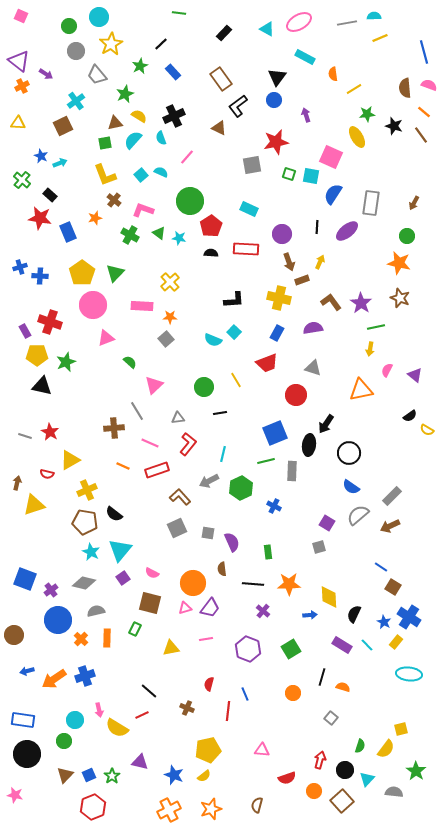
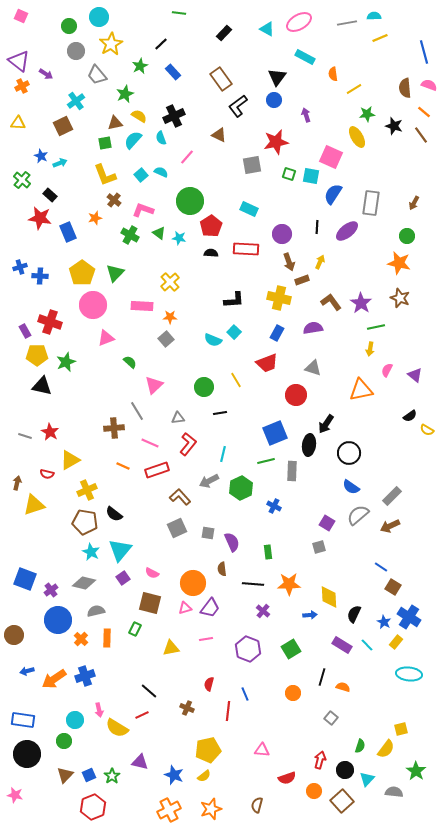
brown triangle at (219, 128): moved 7 px down
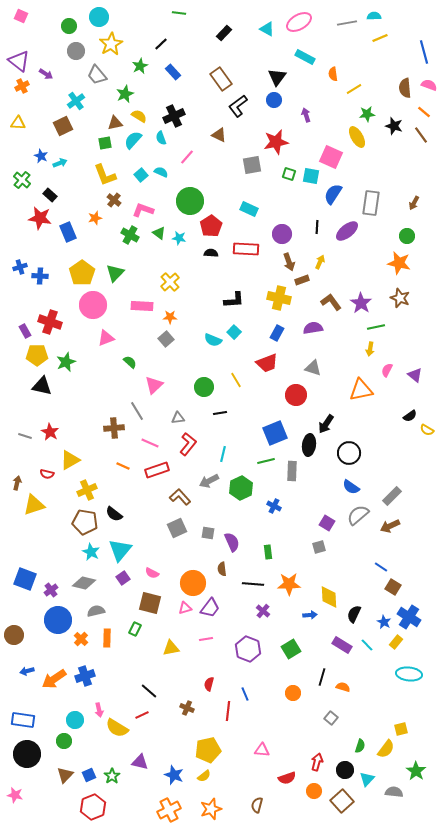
red arrow at (320, 760): moved 3 px left, 2 px down
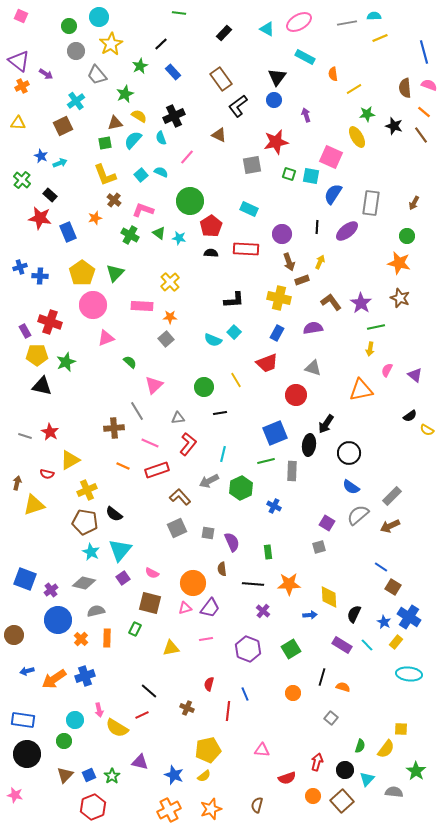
yellow square at (401, 729): rotated 16 degrees clockwise
orange circle at (314, 791): moved 1 px left, 5 px down
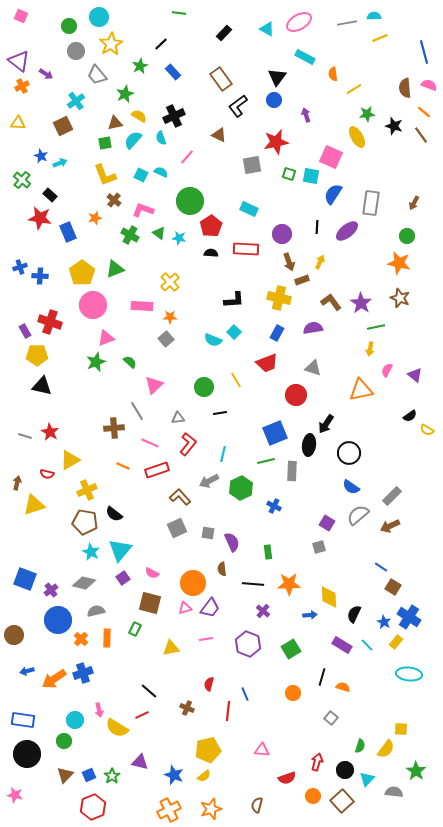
cyan square at (141, 175): rotated 24 degrees counterclockwise
green triangle at (115, 273): moved 4 px up; rotated 24 degrees clockwise
green star at (66, 362): moved 30 px right
purple hexagon at (248, 649): moved 5 px up
blue cross at (85, 676): moved 2 px left, 3 px up
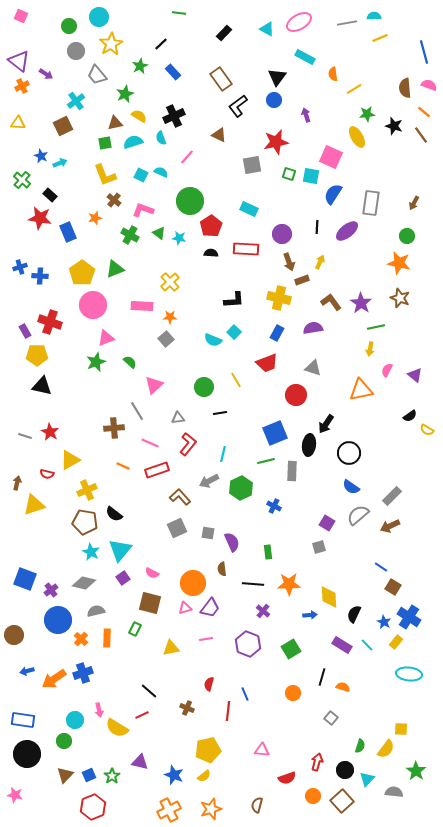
cyan semicircle at (133, 140): moved 2 px down; rotated 30 degrees clockwise
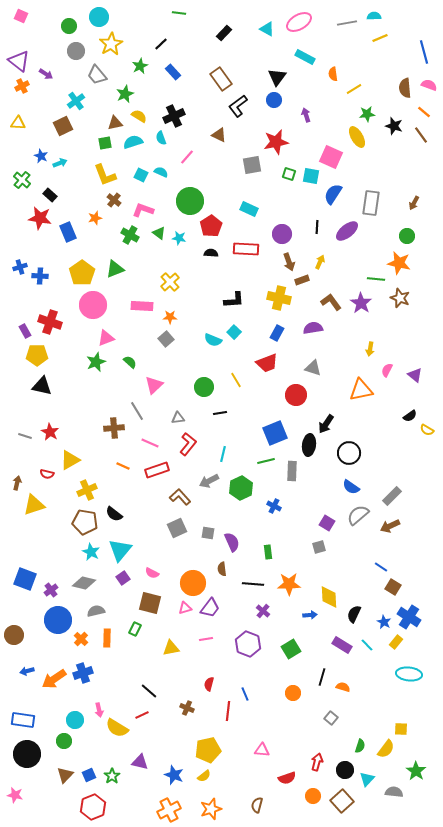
green line at (376, 327): moved 48 px up; rotated 18 degrees clockwise
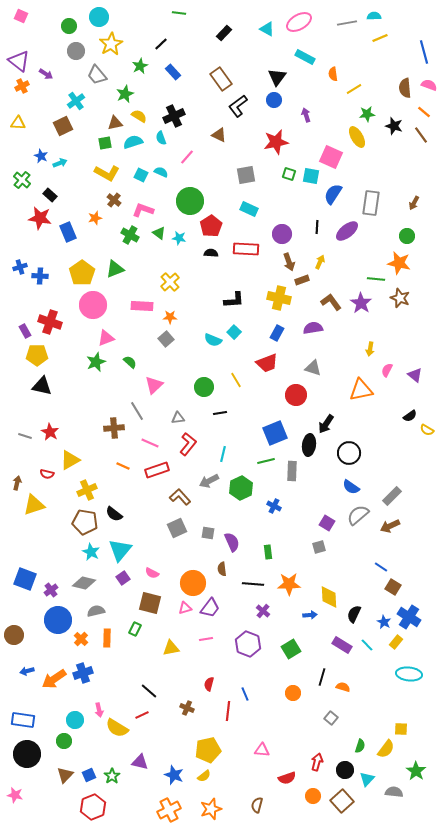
gray square at (252, 165): moved 6 px left, 10 px down
yellow L-shape at (105, 175): moved 2 px right, 2 px up; rotated 40 degrees counterclockwise
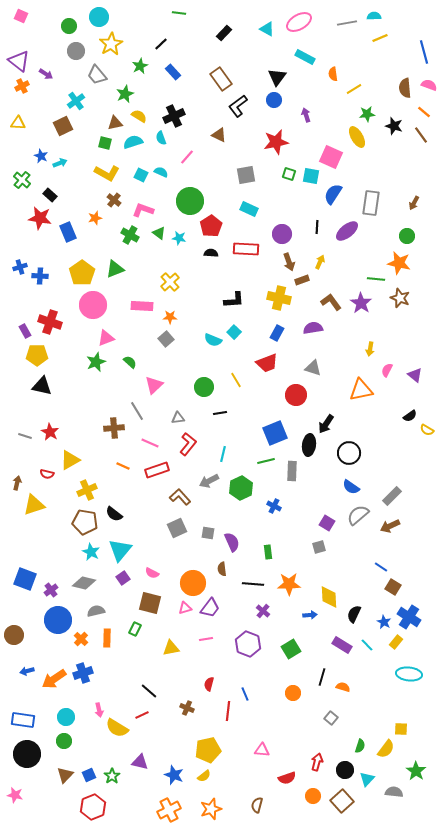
green square at (105, 143): rotated 24 degrees clockwise
cyan circle at (75, 720): moved 9 px left, 3 px up
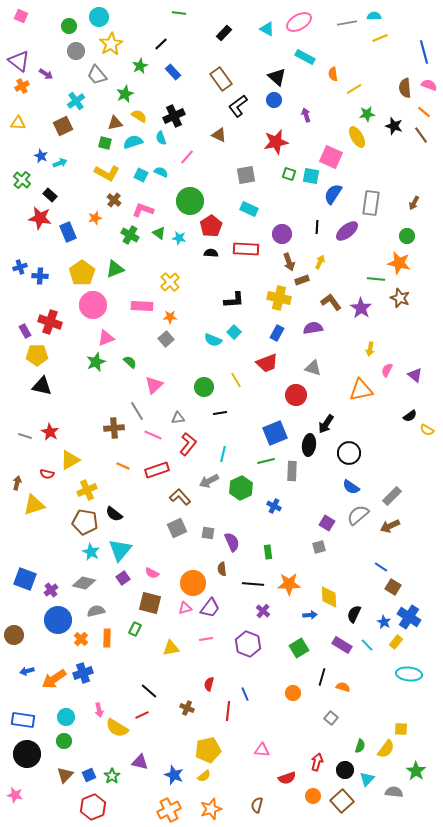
black triangle at (277, 77): rotated 24 degrees counterclockwise
purple star at (361, 303): moved 5 px down
pink line at (150, 443): moved 3 px right, 8 px up
green square at (291, 649): moved 8 px right, 1 px up
